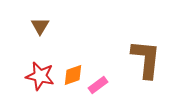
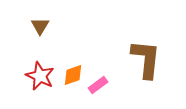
red star: rotated 12 degrees clockwise
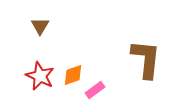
pink rectangle: moved 3 px left, 5 px down
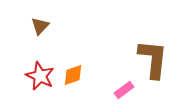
brown triangle: rotated 12 degrees clockwise
brown L-shape: moved 7 px right
pink rectangle: moved 29 px right
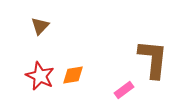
orange diamond: rotated 10 degrees clockwise
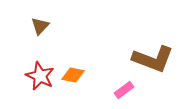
brown L-shape: rotated 105 degrees clockwise
orange diamond: rotated 20 degrees clockwise
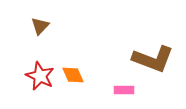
orange diamond: rotated 55 degrees clockwise
pink rectangle: rotated 36 degrees clockwise
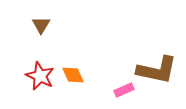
brown triangle: moved 1 px right, 1 px up; rotated 12 degrees counterclockwise
brown L-shape: moved 4 px right, 11 px down; rotated 9 degrees counterclockwise
pink rectangle: rotated 24 degrees counterclockwise
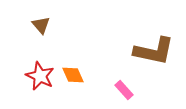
brown triangle: rotated 12 degrees counterclockwise
brown L-shape: moved 3 px left, 19 px up
pink rectangle: rotated 72 degrees clockwise
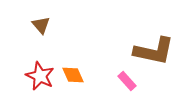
pink rectangle: moved 3 px right, 9 px up
